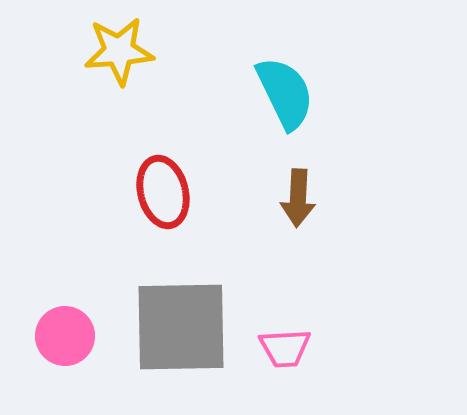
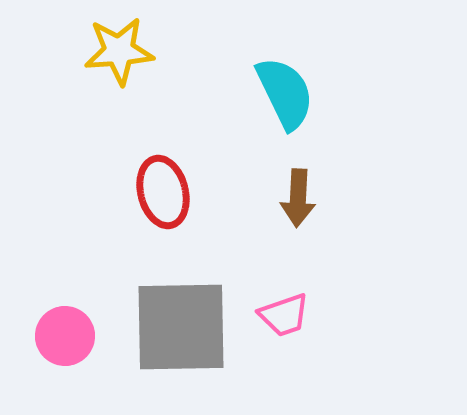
pink trapezoid: moved 1 px left, 33 px up; rotated 16 degrees counterclockwise
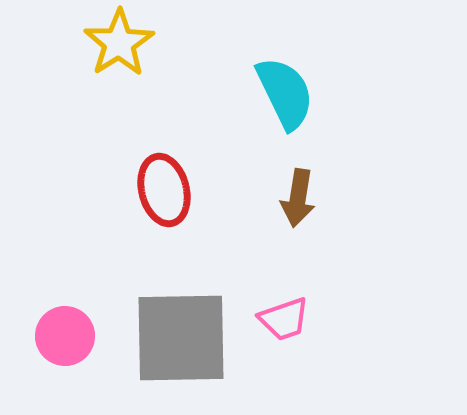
yellow star: moved 8 px up; rotated 28 degrees counterclockwise
red ellipse: moved 1 px right, 2 px up
brown arrow: rotated 6 degrees clockwise
pink trapezoid: moved 4 px down
gray square: moved 11 px down
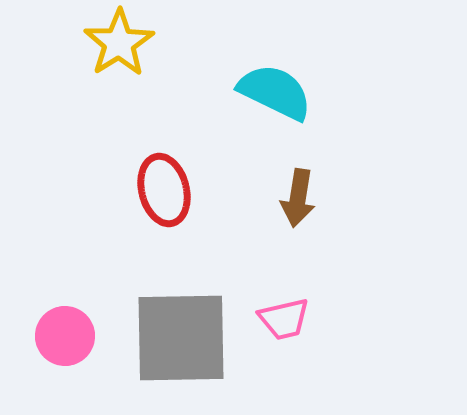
cyan semicircle: moved 10 px left, 1 px up; rotated 38 degrees counterclockwise
pink trapezoid: rotated 6 degrees clockwise
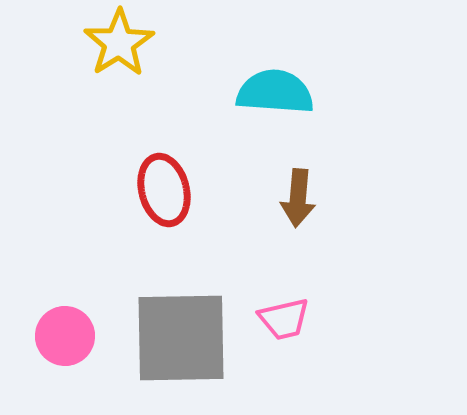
cyan semicircle: rotated 22 degrees counterclockwise
brown arrow: rotated 4 degrees counterclockwise
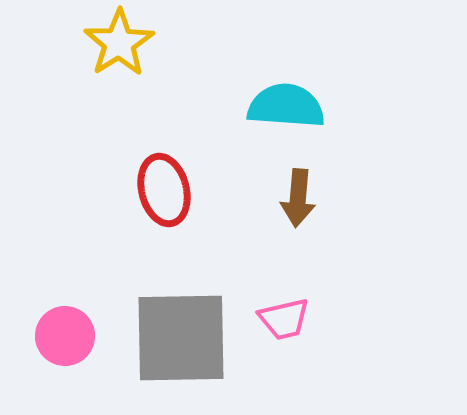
cyan semicircle: moved 11 px right, 14 px down
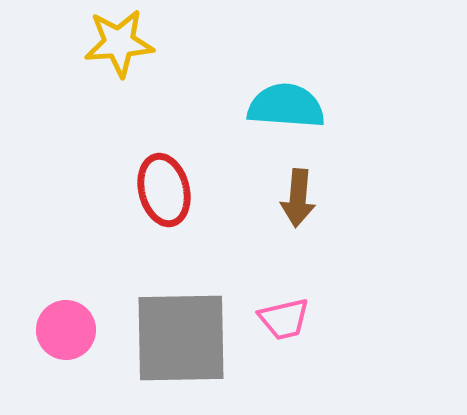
yellow star: rotated 28 degrees clockwise
pink circle: moved 1 px right, 6 px up
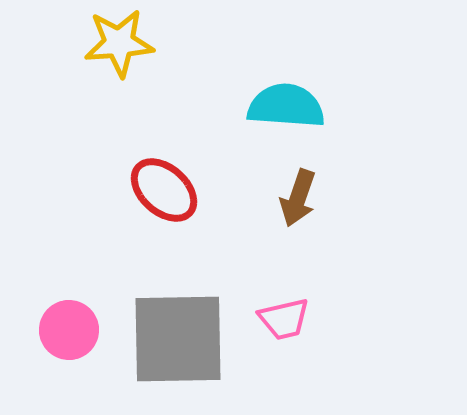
red ellipse: rotated 34 degrees counterclockwise
brown arrow: rotated 14 degrees clockwise
pink circle: moved 3 px right
gray square: moved 3 px left, 1 px down
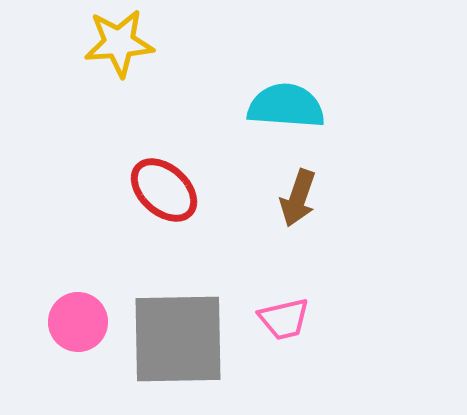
pink circle: moved 9 px right, 8 px up
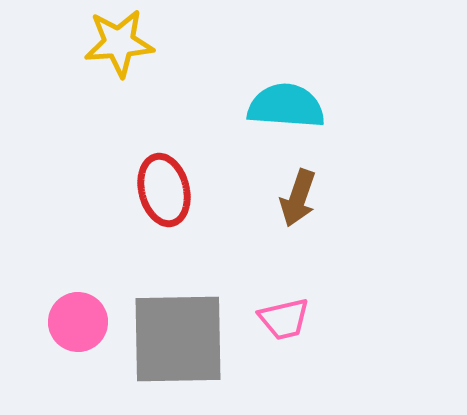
red ellipse: rotated 34 degrees clockwise
